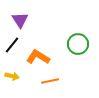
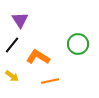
yellow arrow: rotated 24 degrees clockwise
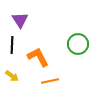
black line: rotated 36 degrees counterclockwise
orange L-shape: rotated 30 degrees clockwise
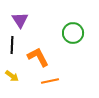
green circle: moved 5 px left, 11 px up
